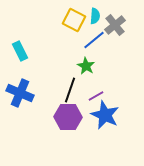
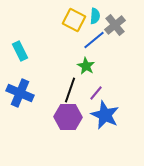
purple line: moved 3 px up; rotated 21 degrees counterclockwise
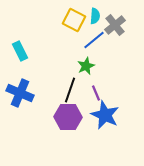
green star: rotated 18 degrees clockwise
purple line: rotated 63 degrees counterclockwise
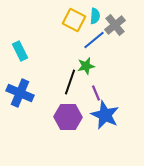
green star: rotated 12 degrees clockwise
black line: moved 8 px up
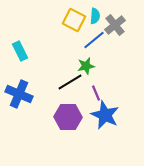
black line: rotated 40 degrees clockwise
blue cross: moved 1 px left, 1 px down
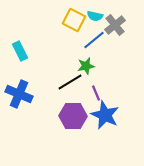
cyan semicircle: rotated 98 degrees clockwise
purple hexagon: moved 5 px right, 1 px up
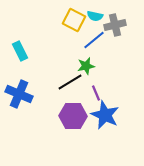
gray cross: rotated 25 degrees clockwise
